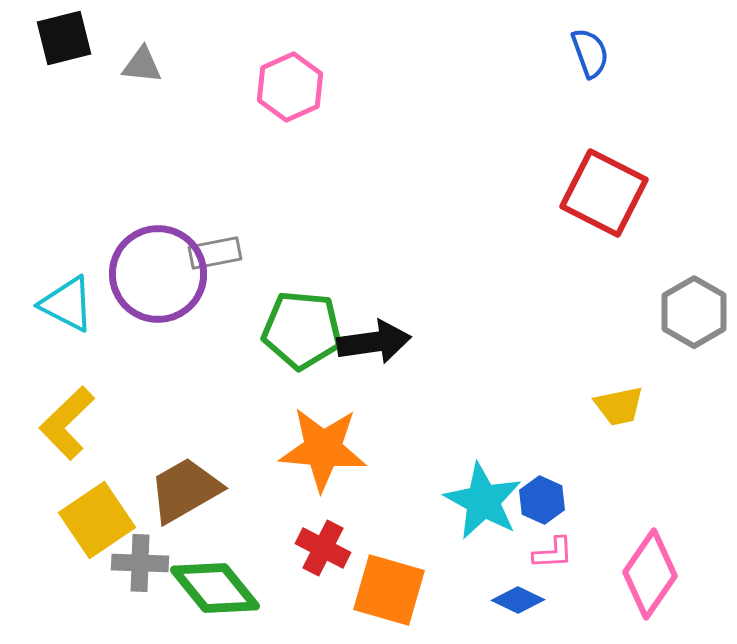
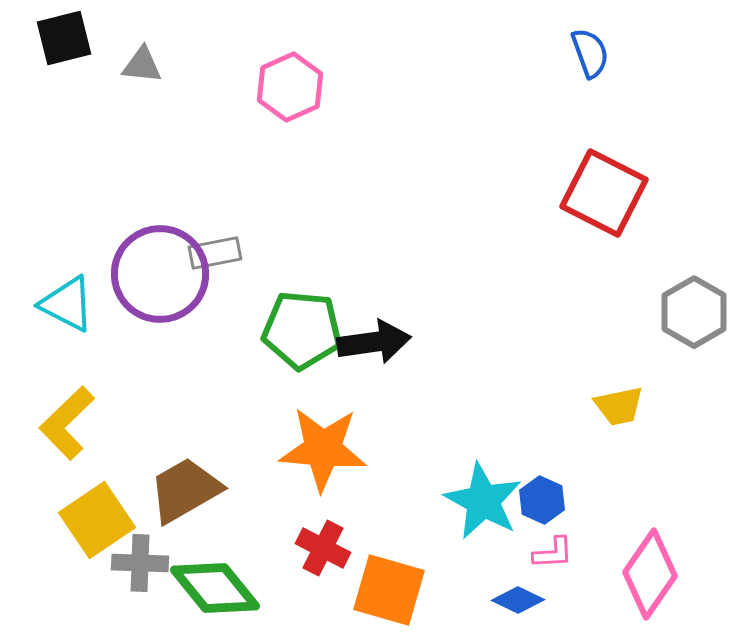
purple circle: moved 2 px right
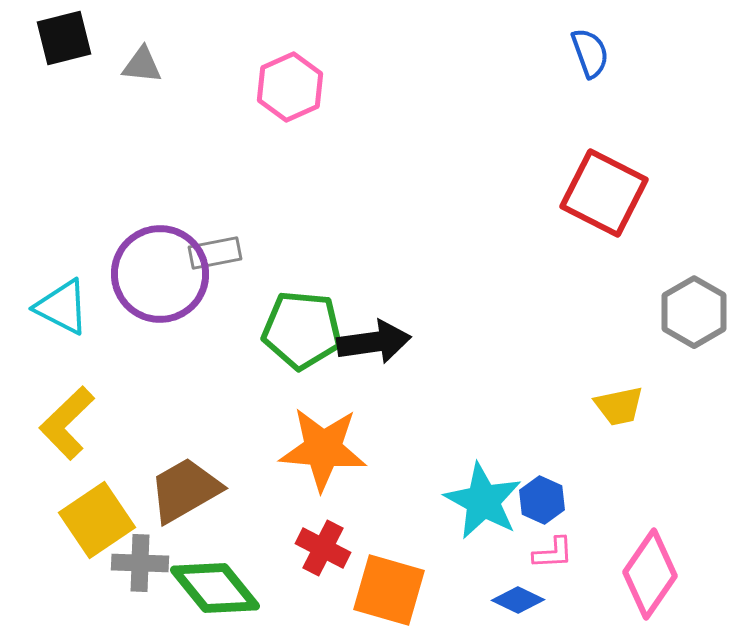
cyan triangle: moved 5 px left, 3 px down
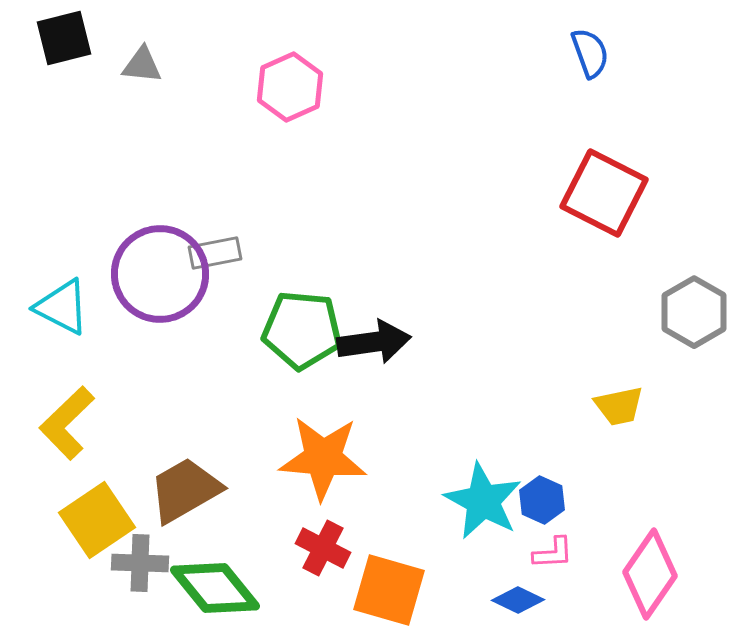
orange star: moved 9 px down
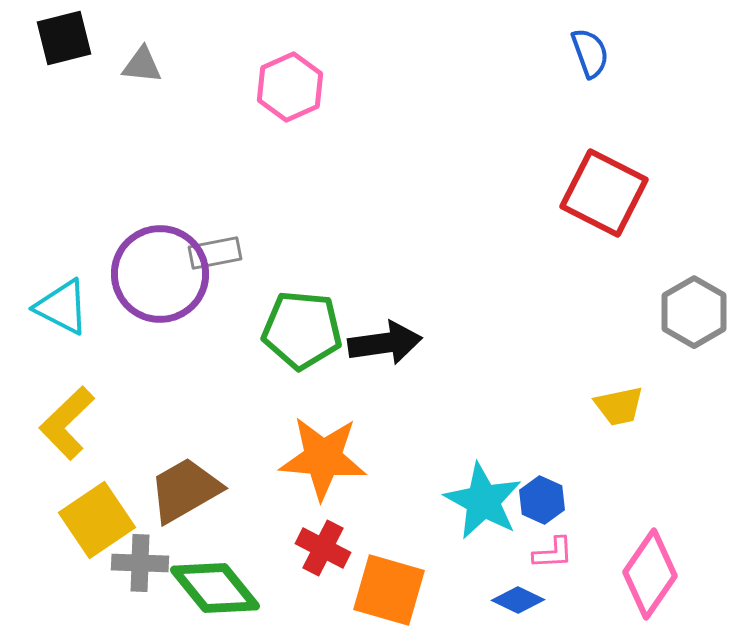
black arrow: moved 11 px right, 1 px down
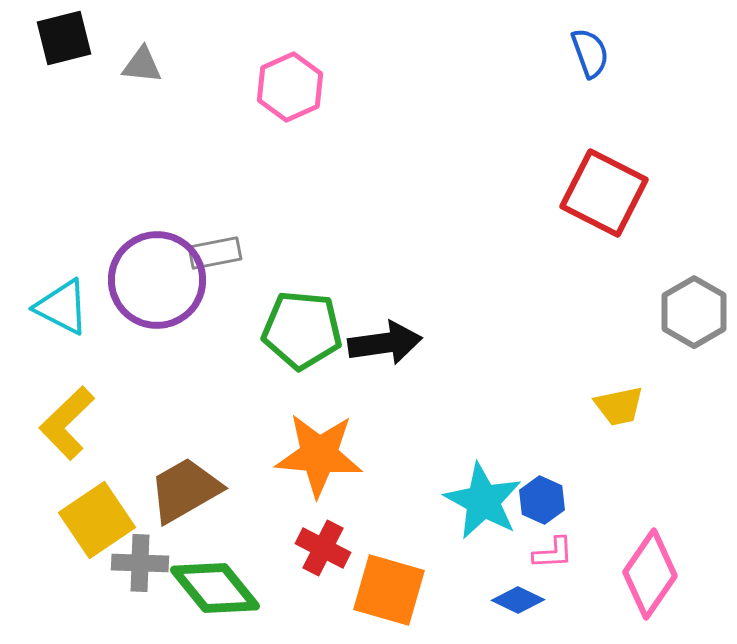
purple circle: moved 3 px left, 6 px down
orange star: moved 4 px left, 3 px up
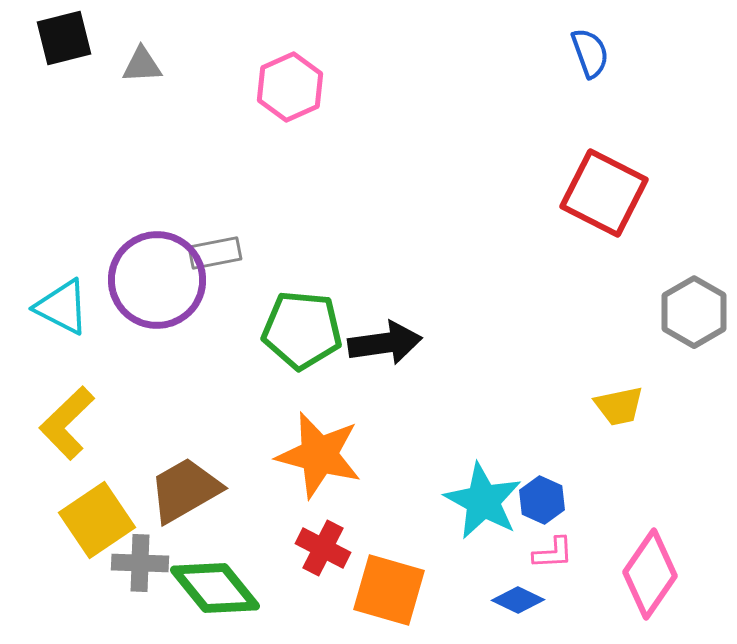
gray triangle: rotated 9 degrees counterclockwise
orange star: rotated 10 degrees clockwise
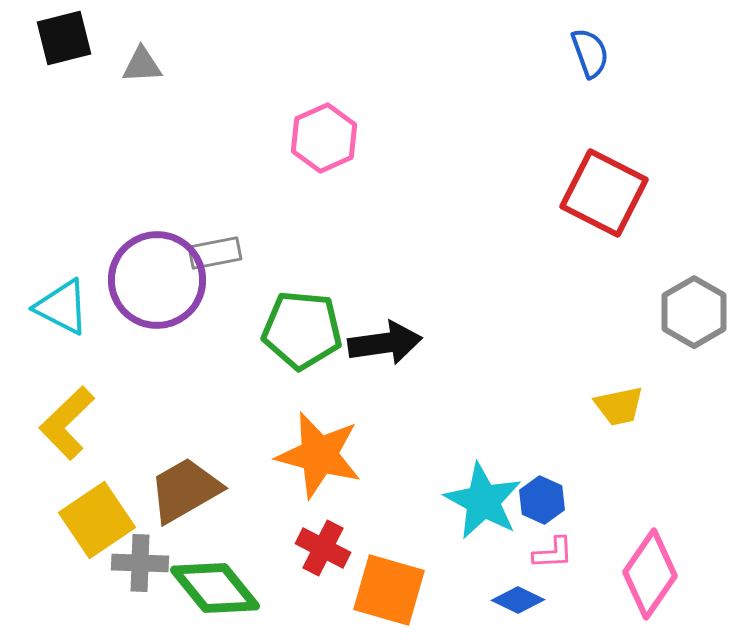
pink hexagon: moved 34 px right, 51 px down
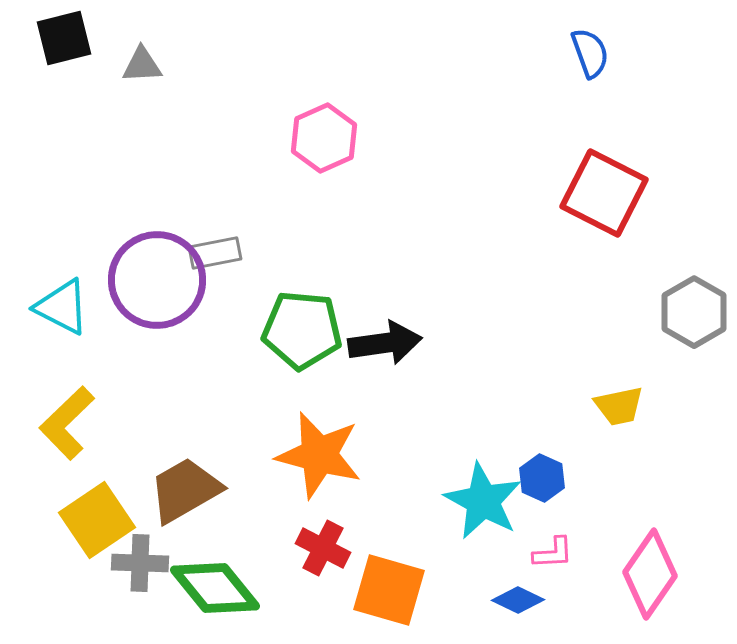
blue hexagon: moved 22 px up
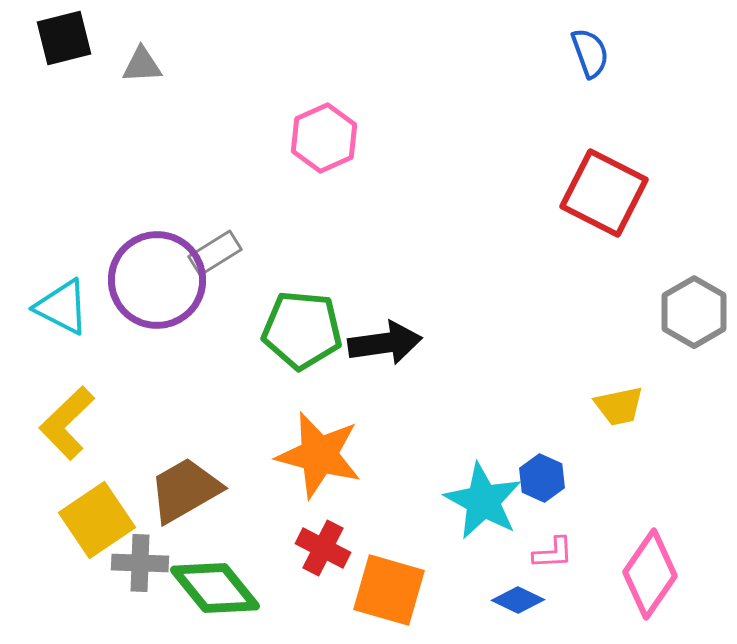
gray rectangle: rotated 21 degrees counterclockwise
